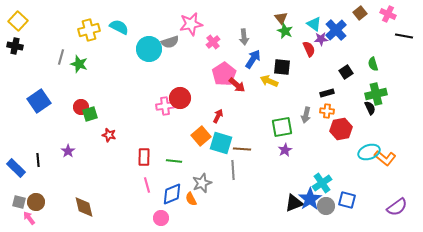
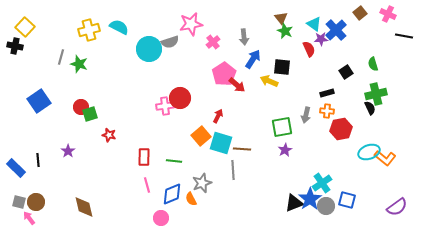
yellow square at (18, 21): moved 7 px right, 6 px down
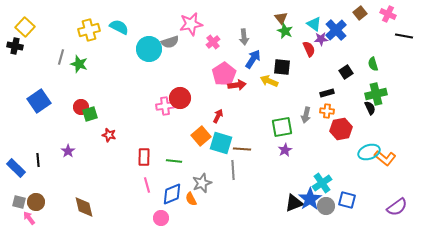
red arrow at (237, 85): rotated 48 degrees counterclockwise
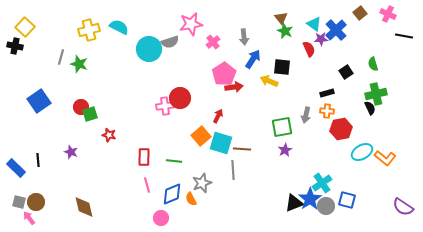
red arrow at (237, 85): moved 3 px left, 2 px down
purple star at (68, 151): moved 3 px right, 1 px down; rotated 16 degrees counterclockwise
cyan ellipse at (369, 152): moved 7 px left; rotated 10 degrees counterclockwise
purple semicircle at (397, 207): moved 6 px right; rotated 70 degrees clockwise
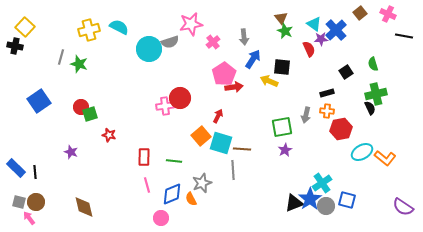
black line at (38, 160): moved 3 px left, 12 px down
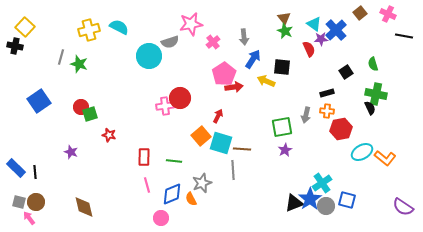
brown triangle at (281, 18): moved 3 px right
cyan circle at (149, 49): moved 7 px down
yellow arrow at (269, 81): moved 3 px left
green cross at (376, 94): rotated 25 degrees clockwise
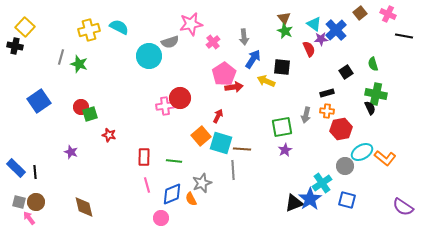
gray circle at (326, 206): moved 19 px right, 40 px up
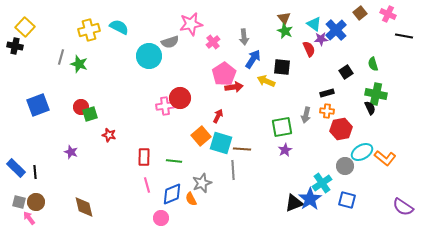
blue square at (39, 101): moved 1 px left, 4 px down; rotated 15 degrees clockwise
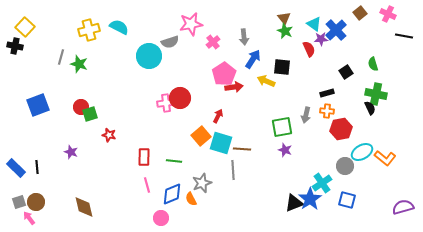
pink cross at (165, 106): moved 1 px right, 3 px up
purple star at (285, 150): rotated 24 degrees counterclockwise
black line at (35, 172): moved 2 px right, 5 px up
gray square at (19, 202): rotated 32 degrees counterclockwise
purple semicircle at (403, 207): rotated 130 degrees clockwise
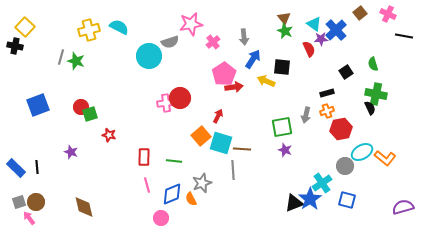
green star at (79, 64): moved 3 px left, 3 px up
orange cross at (327, 111): rotated 24 degrees counterclockwise
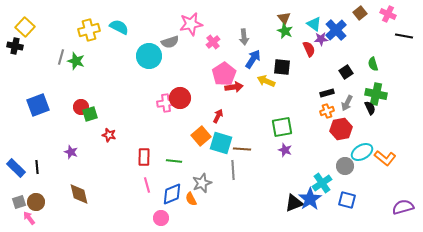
gray arrow at (306, 115): moved 41 px right, 12 px up; rotated 14 degrees clockwise
brown diamond at (84, 207): moved 5 px left, 13 px up
